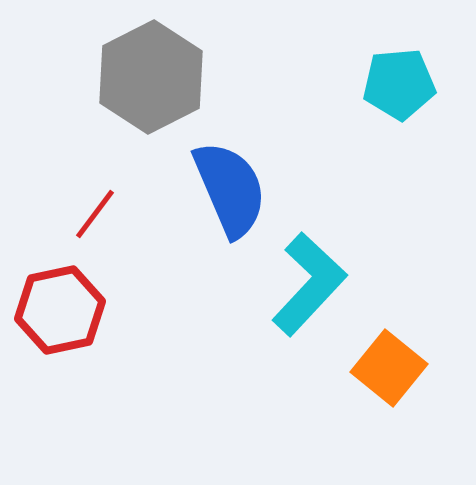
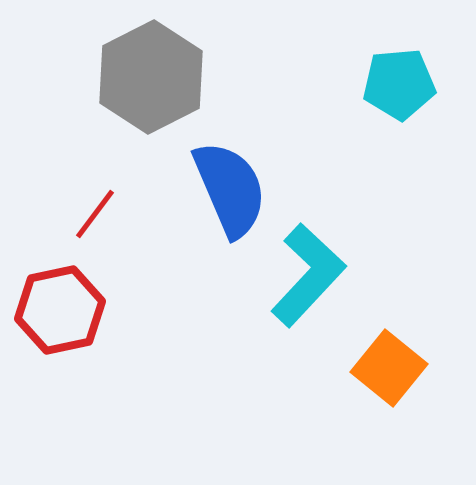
cyan L-shape: moved 1 px left, 9 px up
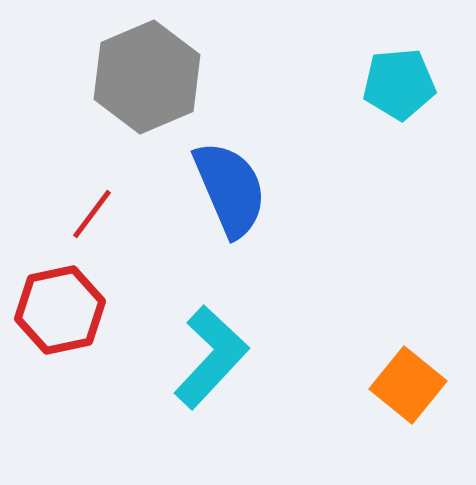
gray hexagon: moved 4 px left; rotated 4 degrees clockwise
red line: moved 3 px left
cyan L-shape: moved 97 px left, 82 px down
orange square: moved 19 px right, 17 px down
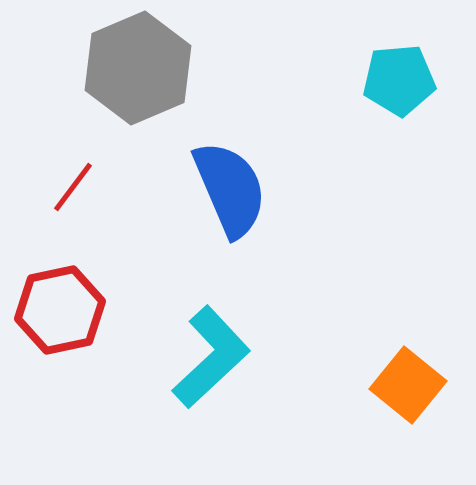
gray hexagon: moved 9 px left, 9 px up
cyan pentagon: moved 4 px up
red line: moved 19 px left, 27 px up
cyan L-shape: rotated 4 degrees clockwise
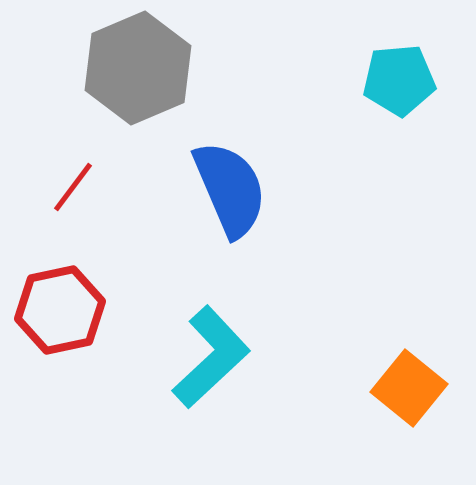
orange square: moved 1 px right, 3 px down
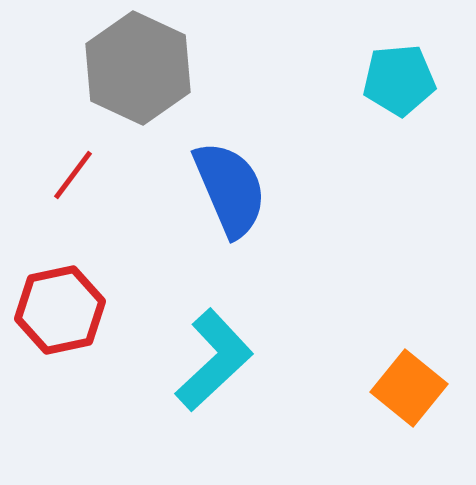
gray hexagon: rotated 12 degrees counterclockwise
red line: moved 12 px up
cyan L-shape: moved 3 px right, 3 px down
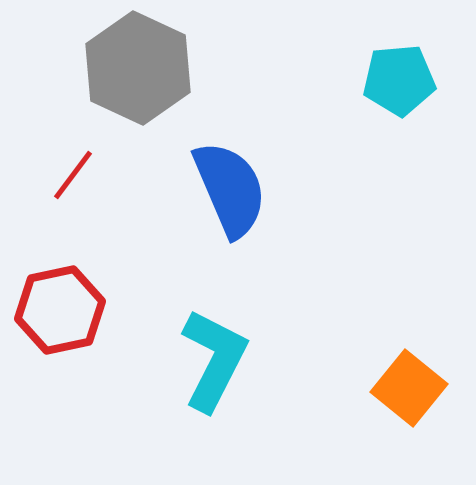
cyan L-shape: rotated 20 degrees counterclockwise
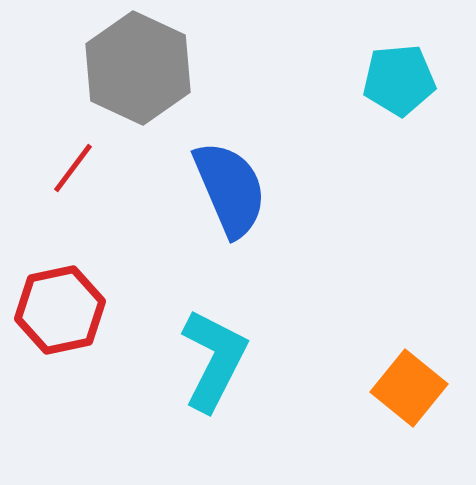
red line: moved 7 px up
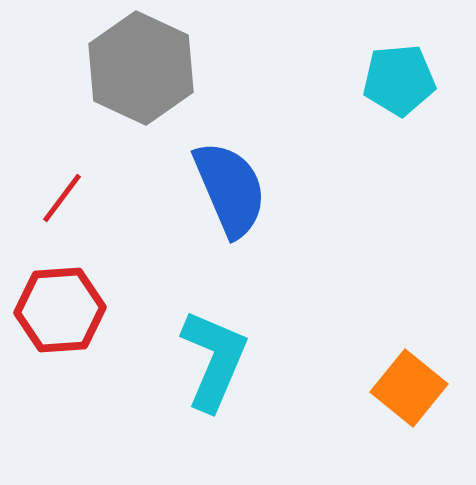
gray hexagon: moved 3 px right
red line: moved 11 px left, 30 px down
red hexagon: rotated 8 degrees clockwise
cyan L-shape: rotated 4 degrees counterclockwise
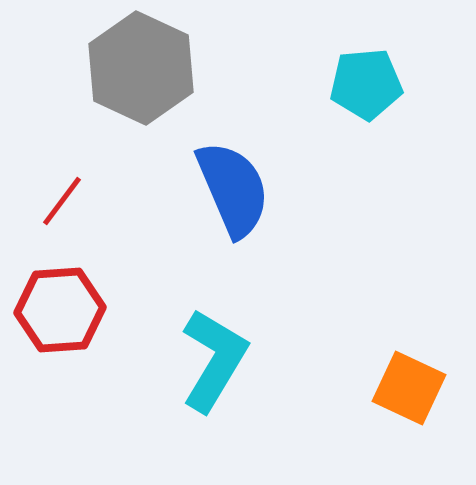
cyan pentagon: moved 33 px left, 4 px down
blue semicircle: moved 3 px right
red line: moved 3 px down
cyan L-shape: rotated 8 degrees clockwise
orange square: rotated 14 degrees counterclockwise
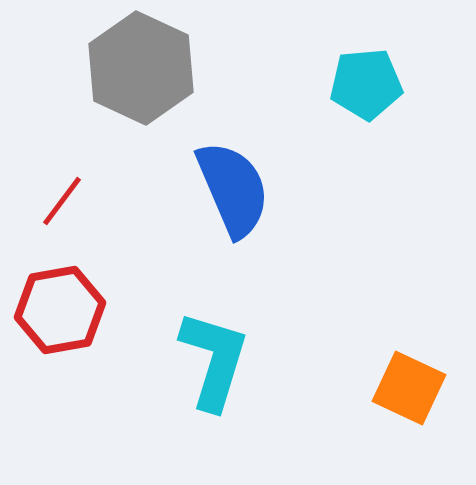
red hexagon: rotated 6 degrees counterclockwise
cyan L-shape: rotated 14 degrees counterclockwise
